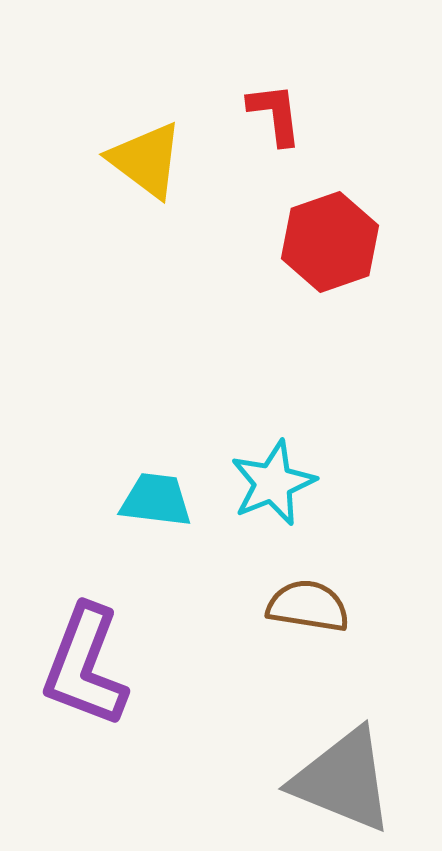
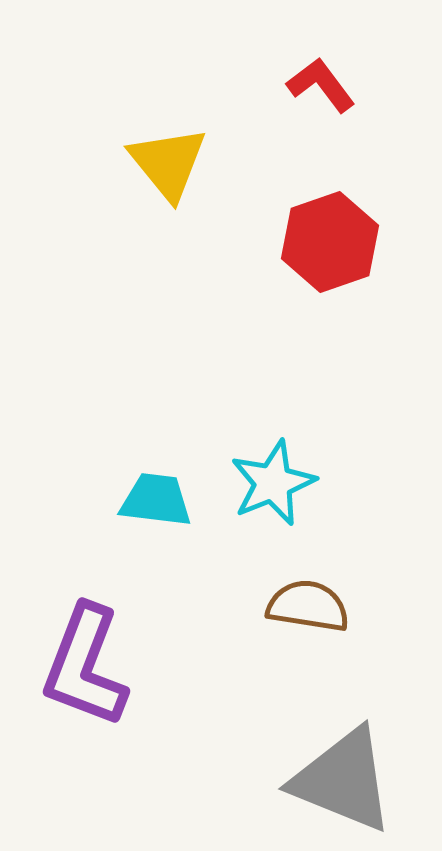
red L-shape: moved 46 px right, 29 px up; rotated 30 degrees counterclockwise
yellow triangle: moved 22 px right, 3 px down; rotated 14 degrees clockwise
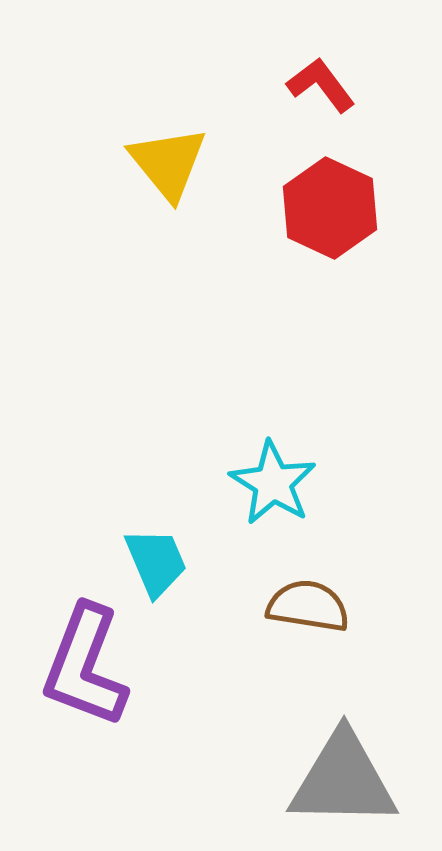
red hexagon: moved 34 px up; rotated 16 degrees counterclockwise
cyan star: rotated 18 degrees counterclockwise
cyan trapezoid: moved 62 px down; rotated 60 degrees clockwise
gray triangle: rotated 21 degrees counterclockwise
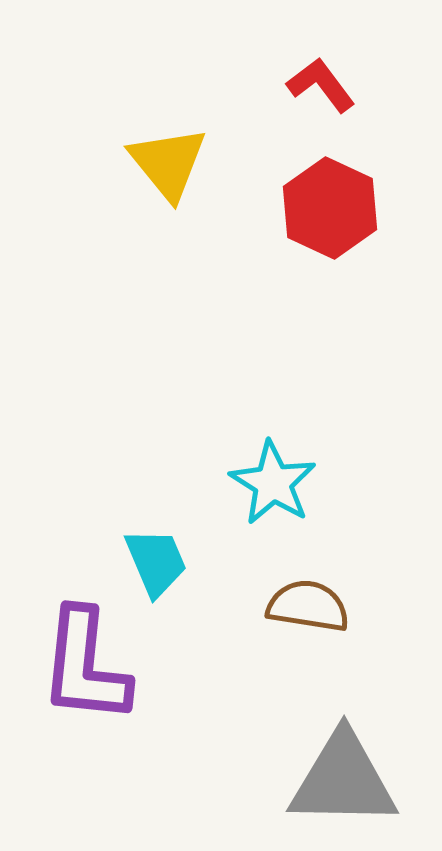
purple L-shape: rotated 15 degrees counterclockwise
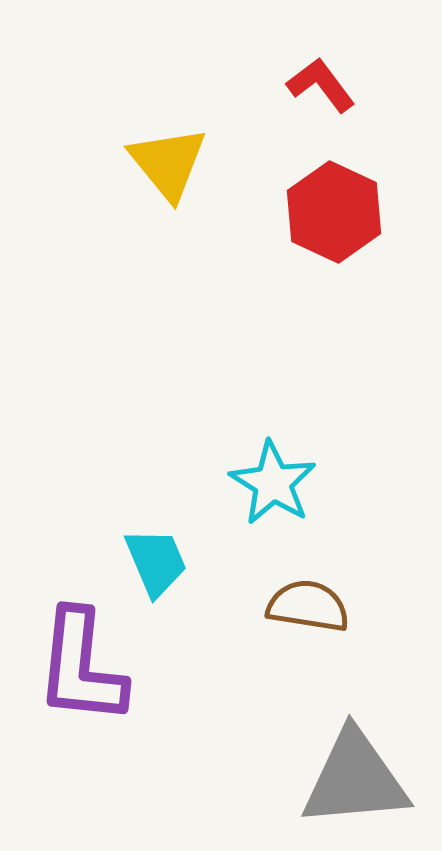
red hexagon: moved 4 px right, 4 px down
purple L-shape: moved 4 px left, 1 px down
gray triangle: moved 12 px right, 1 px up; rotated 6 degrees counterclockwise
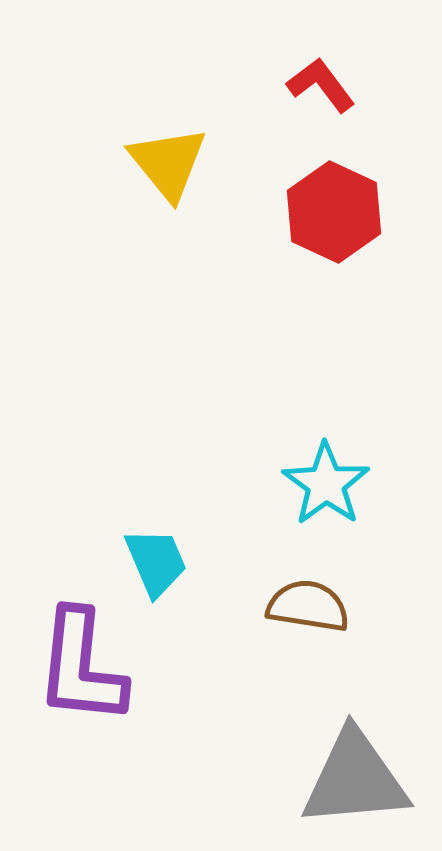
cyan star: moved 53 px right, 1 px down; rotated 4 degrees clockwise
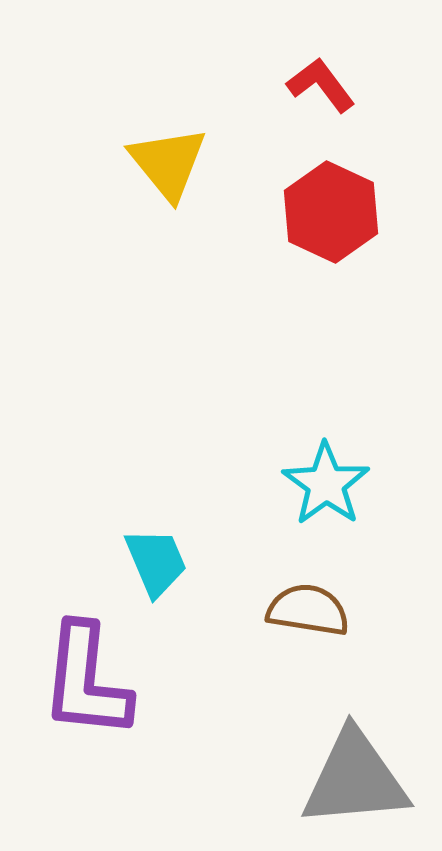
red hexagon: moved 3 px left
brown semicircle: moved 4 px down
purple L-shape: moved 5 px right, 14 px down
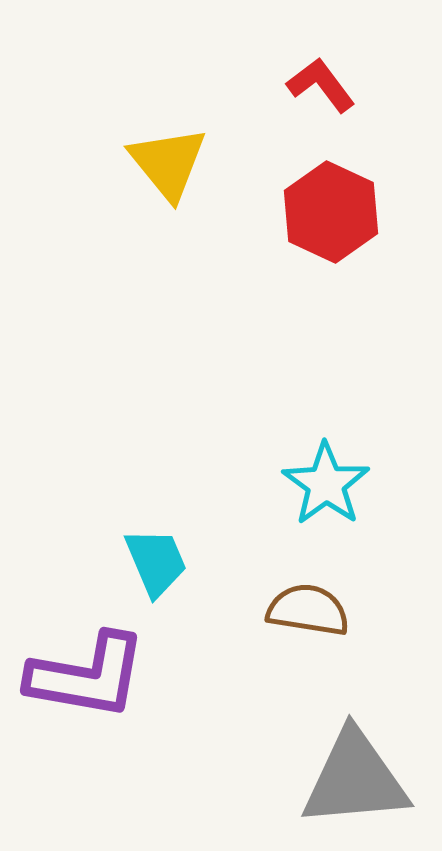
purple L-shape: moved 1 px right, 5 px up; rotated 86 degrees counterclockwise
